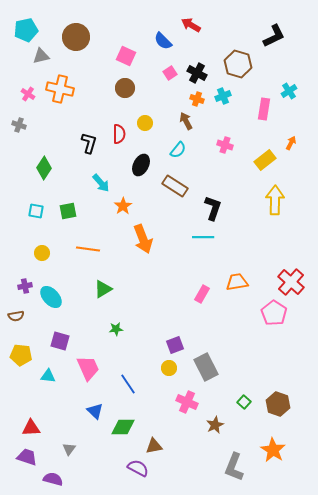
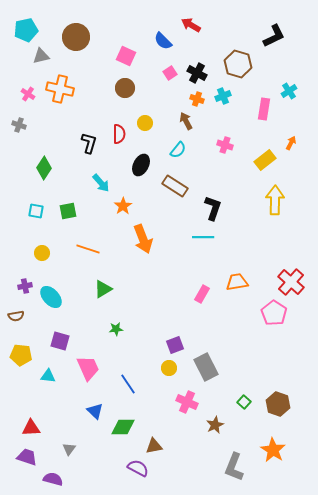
orange line at (88, 249): rotated 10 degrees clockwise
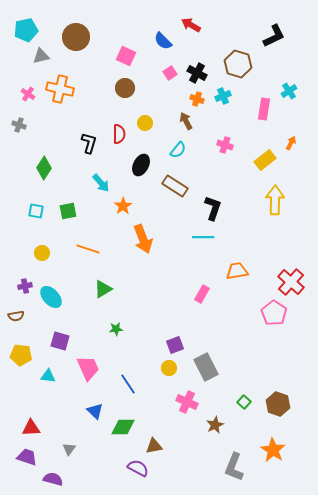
orange trapezoid at (237, 282): moved 11 px up
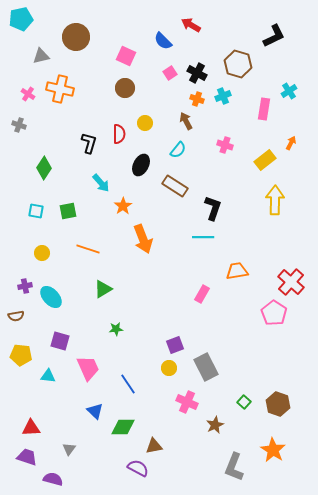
cyan pentagon at (26, 30): moved 5 px left, 11 px up
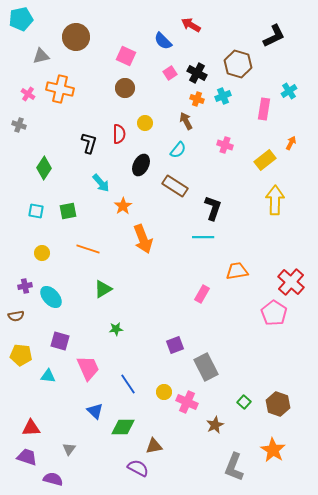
yellow circle at (169, 368): moved 5 px left, 24 px down
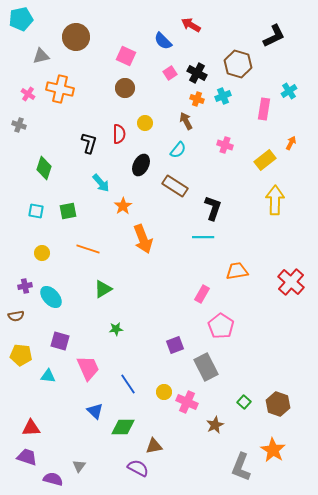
green diamond at (44, 168): rotated 15 degrees counterclockwise
pink pentagon at (274, 313): moved 53 px left, 13 px down
gray triangle at (69, 449): moved 10 px right, 17 px down
gray L-shape at (234, 467): moved 7 px right
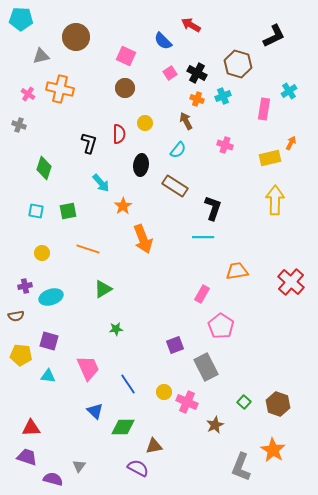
cyan pentagon at (21, 19): rotated 15 degrees clockwise
yellow rectangle at (265, 160): moved 5 px right, 2 px up; rotated 25 degrees clockwise
black ellipse at (141, 165): rotated 20 degrees counterclockwise
cyan ellipse at (51, 297): rotated 65 degrees counterclockwise
purple square at (60, 341): moved 11 px left
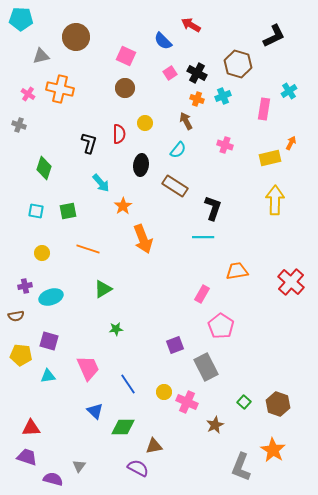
cyan triangle at (48, 376): rotated 14 degrees counterclockwise
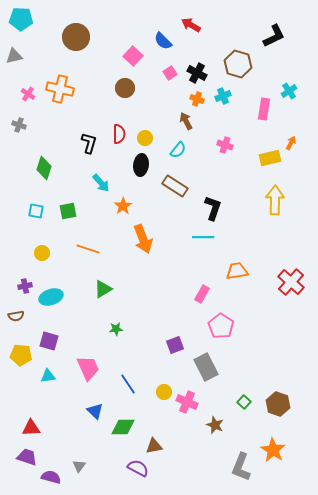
gray triangle at (41, 56): moved 27 px left
pink square at (126, 56): moved 7 px right; rotated 18 degrees clockwise
yellow circle at (145, 123): moved 15 px down
brown star at (215, 425): rotated 24 degrees counterclockwise
purple semicircle at (53, 479): moved 2 px left, 2 px up
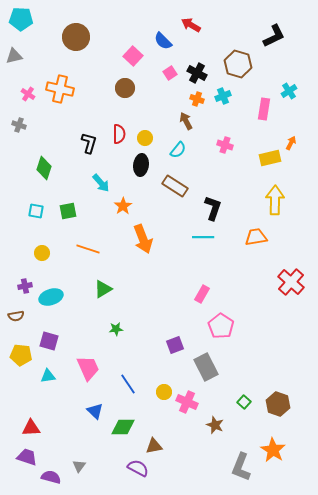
orange trapezoid at (237, 271): moved 19 px right, 34 px up
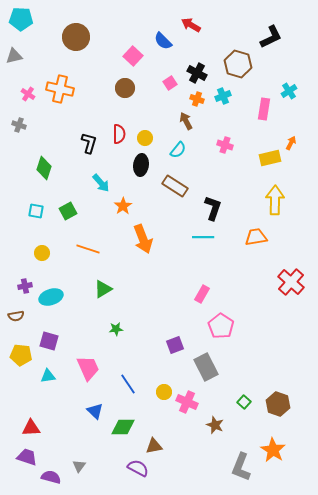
black L-shape at (274, 36): moved 3 px left, 1 px down
pink square at (170, 73): moved 10 px down
green square at (68, 211): rotated 18 degrees counterclockwise
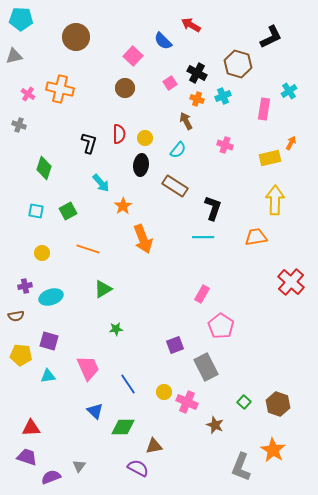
purple semicircle at (51, 477): rotated 36 degrees counterclockwise
